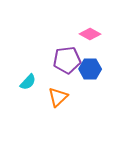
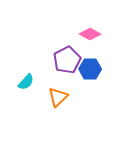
purple pentagon: rotated 20 degrees counterclockwise
cyan semicircle: moved 2 px left
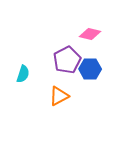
pink diamond: rotated 15 degrees counterclockwise
cyan semicircle: moved 3 px left, 8 px up; rotated 24 degrees counterclockwise
orange triangle: moved 1 px right, 1 px up; rotated 15 degrees clockwise
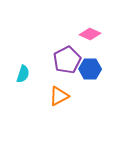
pink diamond: rotated 10 degrees clockwise
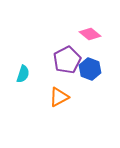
pink diamond: rotated 15 degrees clockwise
blue hexagon: rotated 20 degrees clockwise
orange triangle: moved 1 px down
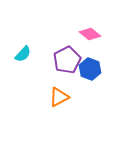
cyan semicircle: moved 20 px up; rotated 24 degrees clockwise
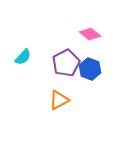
cyan semicircle: moved 3 px down
purple pentagon: moved 1 px left, 3 px down
orange triangle: moved 3 px down
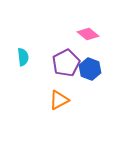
pink diamond: moved 2 px left
cyan semicircle: rotated 48 degrees counterclockwise
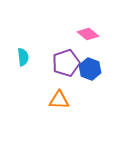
purple pentagon: rotated 8 degrees clockwise
orange triangle: rotated 30 degrees clockwise
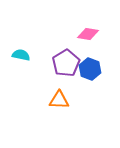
pink diamond: rotated 30 degrees counterclockwise
cyan semicircle: moved 2 px left, 2 px up; rotated 72 degrees counterclockwise
purple pentagon: rotated 12 degrees counterclockwise
